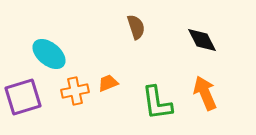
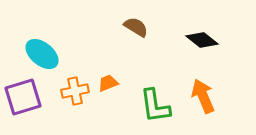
brown semicircle: rotated 40 degrees counterclockwise
black diamond: rotated 24 degrees counterclockwise
cyan ellipse: moved 7 px left
orange arrow: moved 2 px left, 3 px down
green L-shape: moved 2 px left, 3 px down
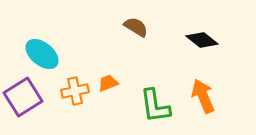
purple square: rotated 15 degrees counterclockwise
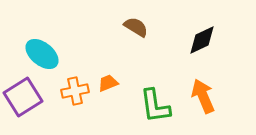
black diamond: rotated 64 degrees counterclockwise
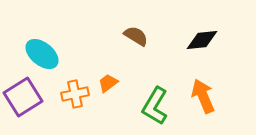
brown semicircle: moved 9 px down
black diamond: rotated 20 degrees clockwise
orange trapezoid: rotated 15 degrees counterclockwise
orange cross: moved 3 px down
green L-shape: rotated 39 degrees clockwise
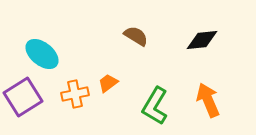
orange arrow: moved 5 px right, 4 px down
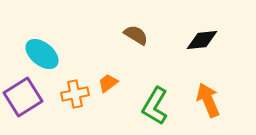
brown semicircle: moved 1 px up
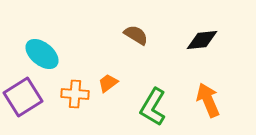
orange cross: rotated 16 degrees clockwise
green L-shape: moved 2 px left, 1 px down
